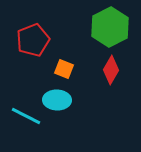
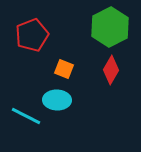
red pentagon: moved 1 px left, 5 px up
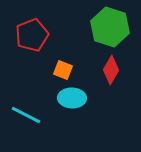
green hexagon: rotated 15 degrees counterclockwise
orange square: moved 1 px left, 1 px down
cyan ellipse: moved 15 px right, 2 px up
cyan line: moved 1 px up
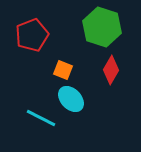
green hexagon: moved 8 px left
cyan ellipse: moved 1 px left, 1 px down; rotated 44 degrees clockwise
cyan line: moved 15 px right, 3 px down
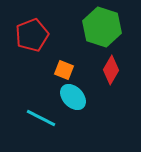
orange square: moved 1 px right
cyan ellipse: moved 2 px right, 2 px up
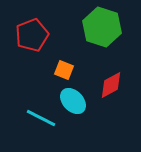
red diamond: moved 15 px down; rotated 32 degrees clockwise
cyan ellipse: moved 4 px down
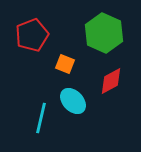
green hexagon: moved 2 px right, 6 px down; rotated 6 degrees clockwise
orange square: moved 1 px right, 6 px up
red diamond: moved 4 px up
cyan line: rotated 76 degrees clockwise
